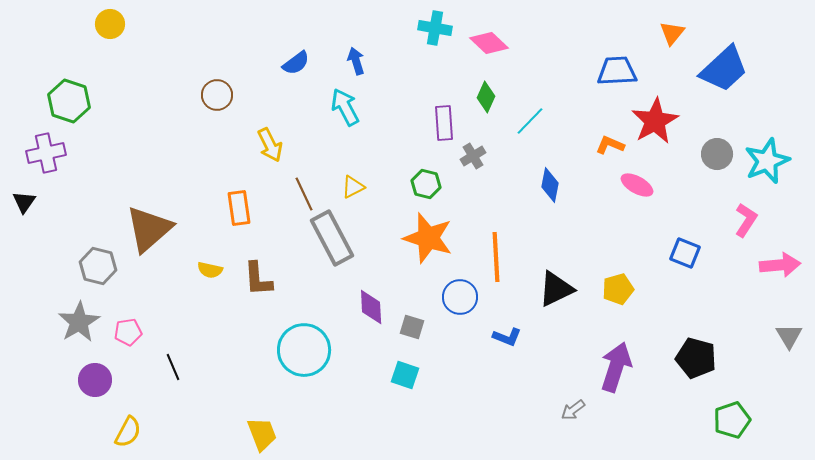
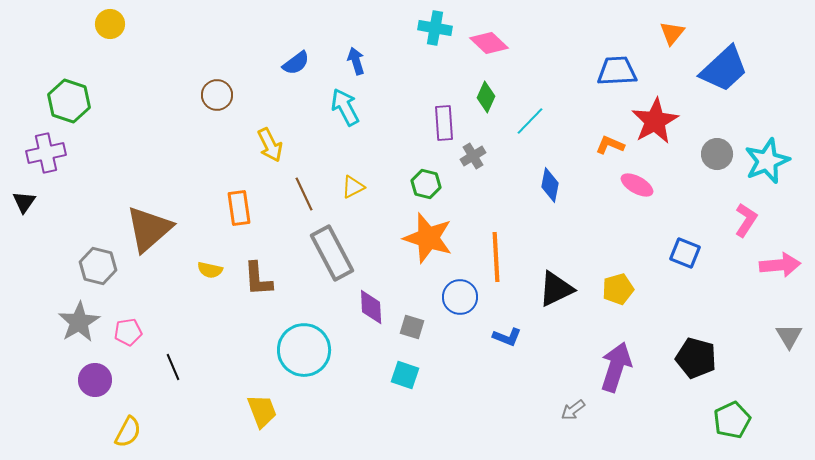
gray rectangle at (332, 238): moved 15 px down
green pentagon at (732, 420): rotated 6 degrees counterclockwise
yellow trapezoid at (262, 434): moved 23 px up
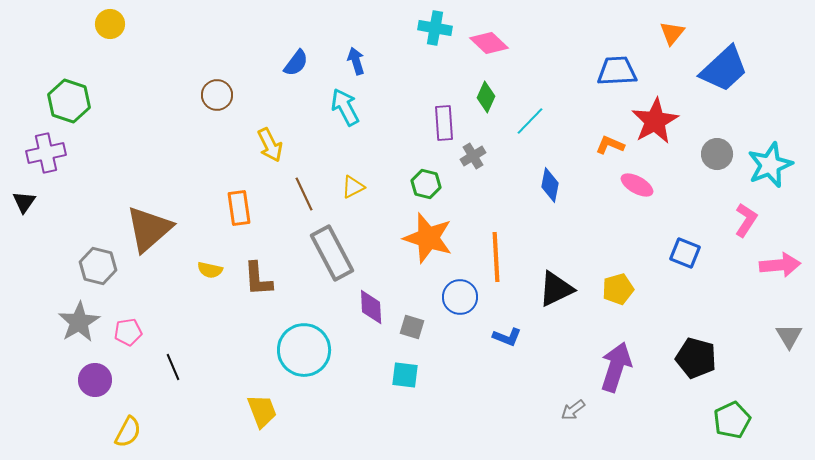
blue semicircle at (296, 63): rotated 16 degrees counterclockwise
cyan star at (767, 161): moved 3 px right, 4 px down
cyan square at (405, 375): rotated 12 degrees counterclockwise
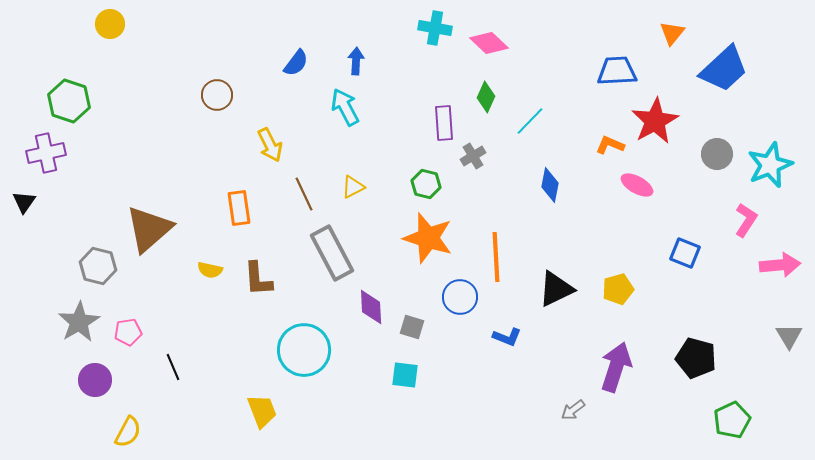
blue arrow at (356, 61): rotated 20 degrees clockwise
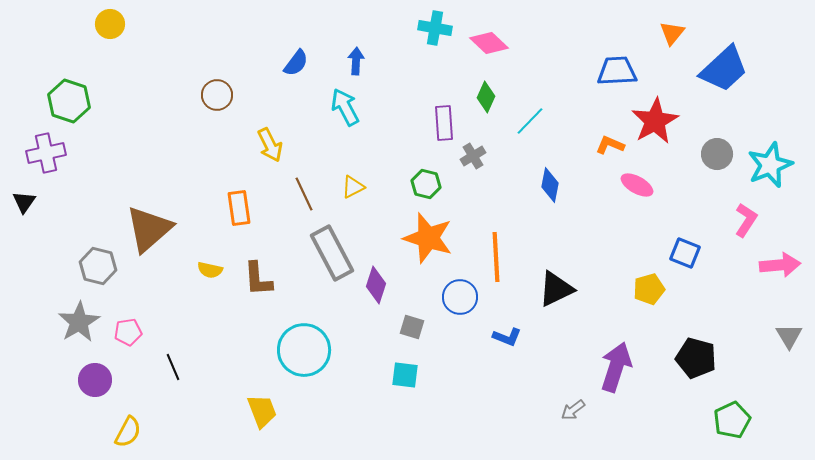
yellow pentagon at (618, 289): moved 31 px right
purple diamond at (371, 307): moved 5 px right, 22 px up; rotated 21 degrees clockwise
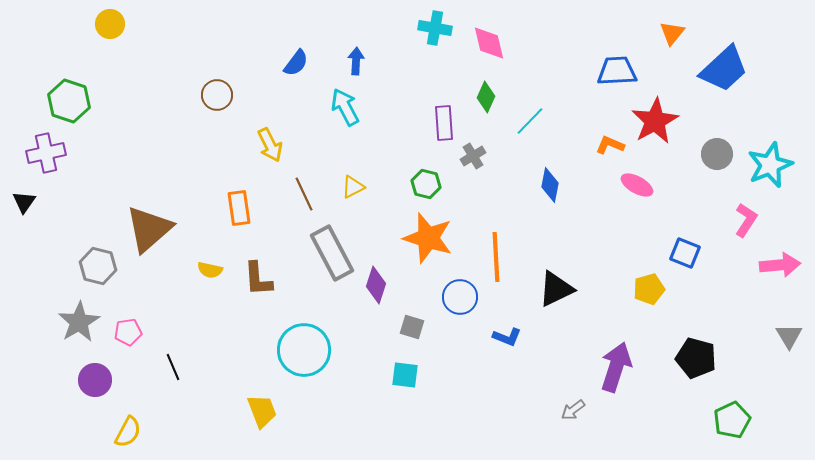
pink diamond at (489, 43): rotated 33 degrees clockwise
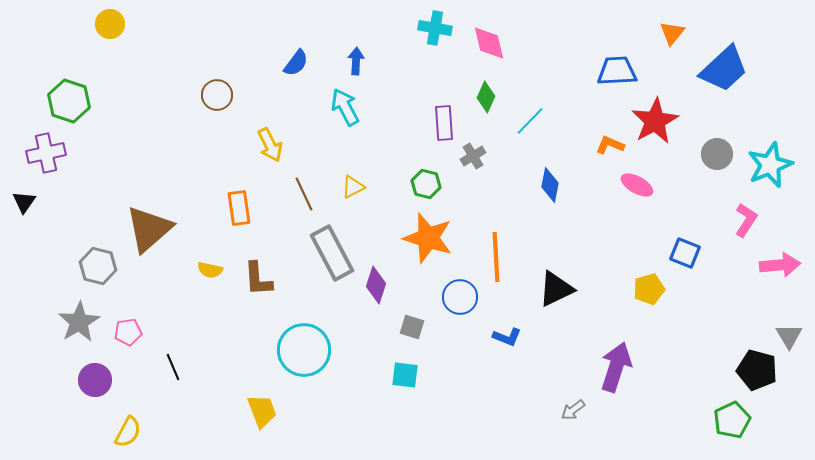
black pentagon at (696, 358): moved 61 px right, 12 px down
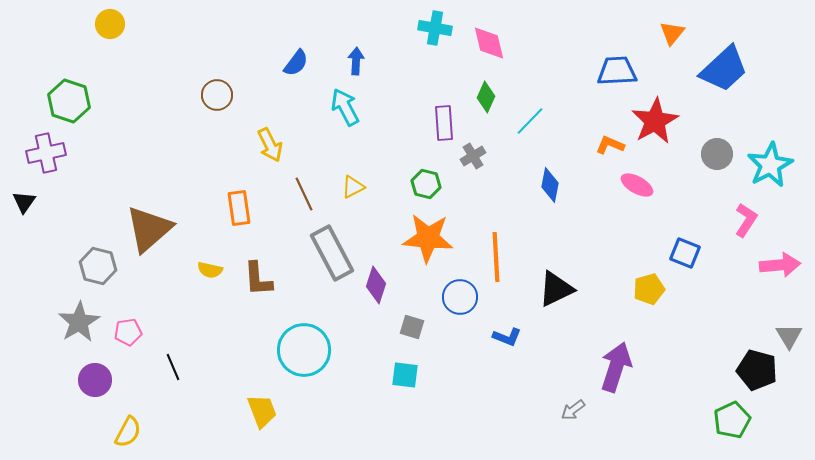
cyan star at (770, 165): rotated 6 degrees counterclockwise
orange star at (428, 238): rotated 12 degrees counterclockwise
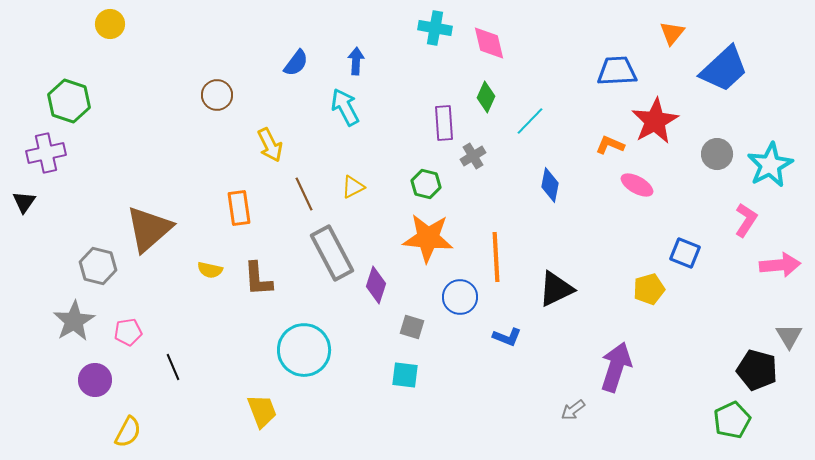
gray star at (79, 322): moved 5 px left, 1 px up
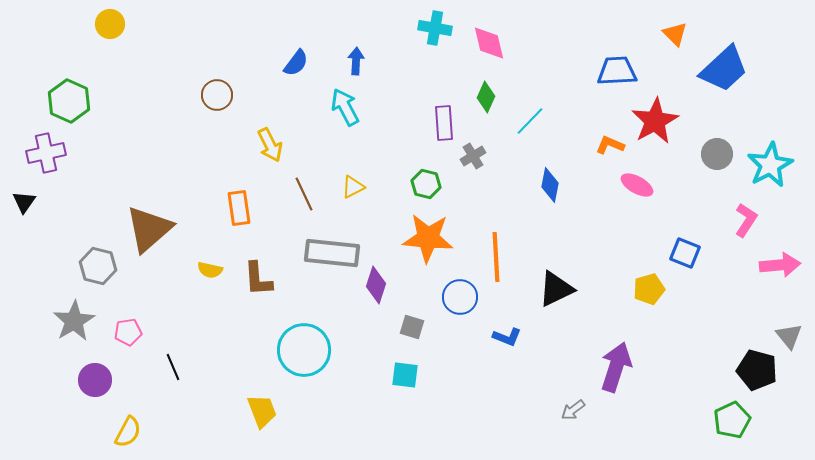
orange triangle at (672, 33): moved 3 px right, 1 px down; rotated 24 degrees counterclockwise
green hexagon at (69, 101): rotated 6 degrees clockwise
gray rectangle at (332, 253): rotated 56 degrees counterclockwise
gray triangle at (789, 336): rotated 8 degrees counterclockwise
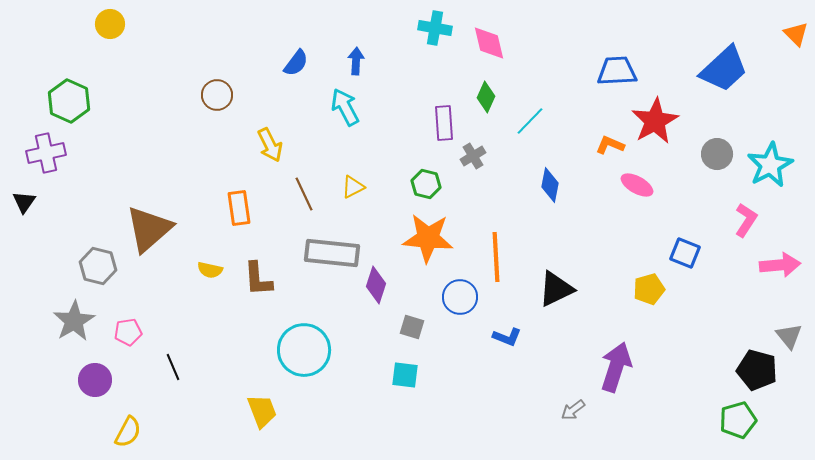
orange triangle at (675, 34): moved 121 px right
green pentagon at (732, 420): moved 6 px right; rotated 9 degrees clockwise
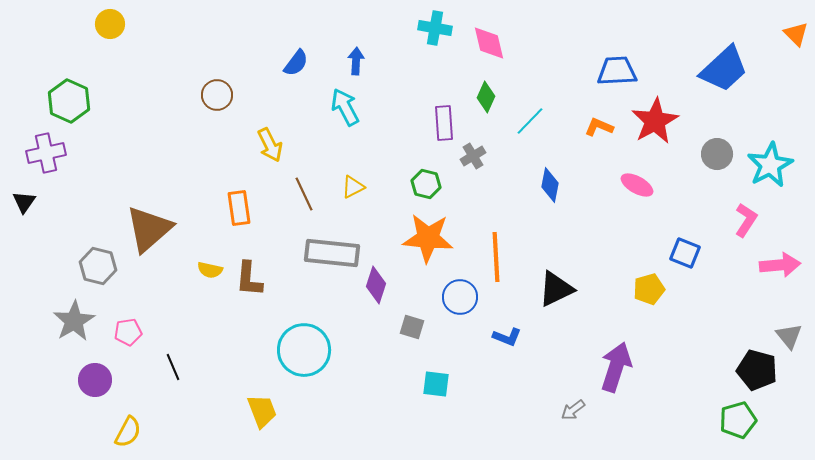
orange L-shape at (610, 145): moved 11 px left, 18 px up
brown L-shape at (258, 279): moved 9 px left; rotated 9 degrees clockwise
cyan square at (405, 375): moved 31 px right, 9 px down
